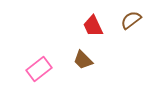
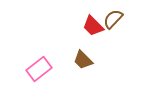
brown semicircle: moved 18 px left, 1 px up; rotated 10 degrees counterclockwise
red trapezoid: rotated 20 degrees counterclockwise
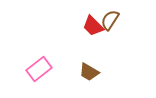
brown semicircle: moved 3 px left, 1 px down; rotated 10 degrees counterclockwise
brown trapezoid: moved 6 px right, 12 px down; rotated 15 degrees counterclockwise
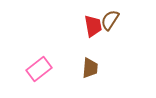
red trapezoid: rotated 145 degrees counterclockwise
brown trapezoid: moved 1 px right, 4 px up; rotated 115 degrees counterclockwise
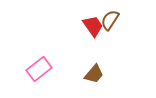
red trapezoid: rotated 25 degrees counterclockwise
brown trapezoid: moved 4 px right, 6 px down; rotated 35 degrees clockwise
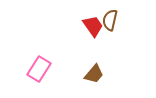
brown semicircle: rotated 20 degrees counterclockwise
pink rectangle: rotated 20 degrees counterclockwise
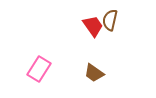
brown trapezoid: moved 1 px up; rotated 85 degrees clockwise
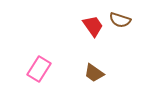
brown semicircle: moved 10 px right; rotated 85 degrees counterclockwise
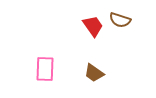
pink rectangle: moved 6 px right; rotated 30 degrees counterclockwise
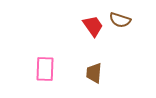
brown trapezoid: rotated 60 degrees clockwise
